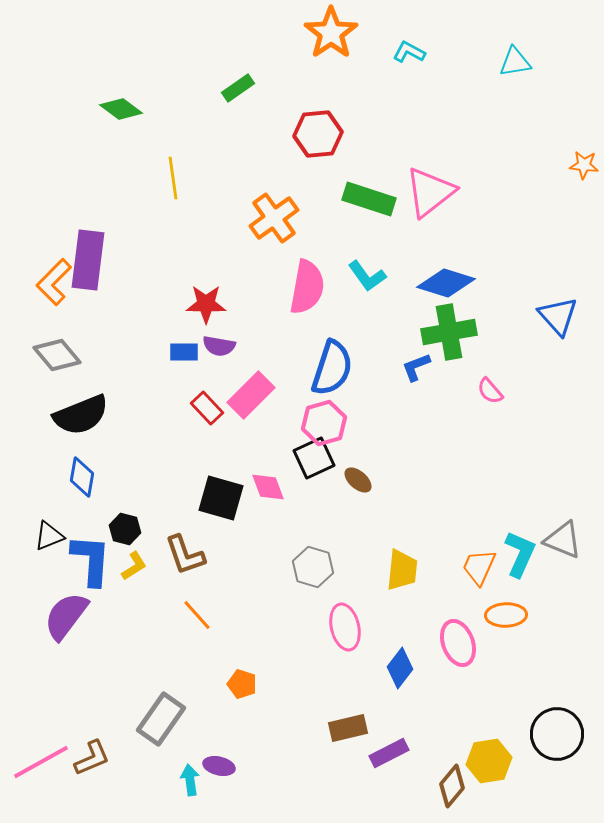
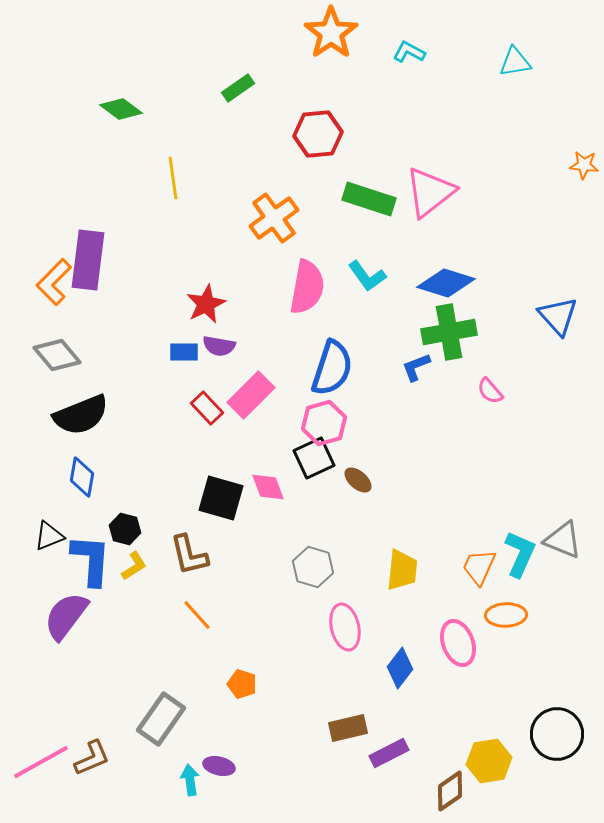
red star at (206, 304): rotated 27 degrees counterclockwise
brown L-shape at (185, 555): moved 4 px right; rotated 6 degrees clockwise
brown diamond at (452, 786): moved 2 px left, 5 px down; rotated 15 degrees clockwise
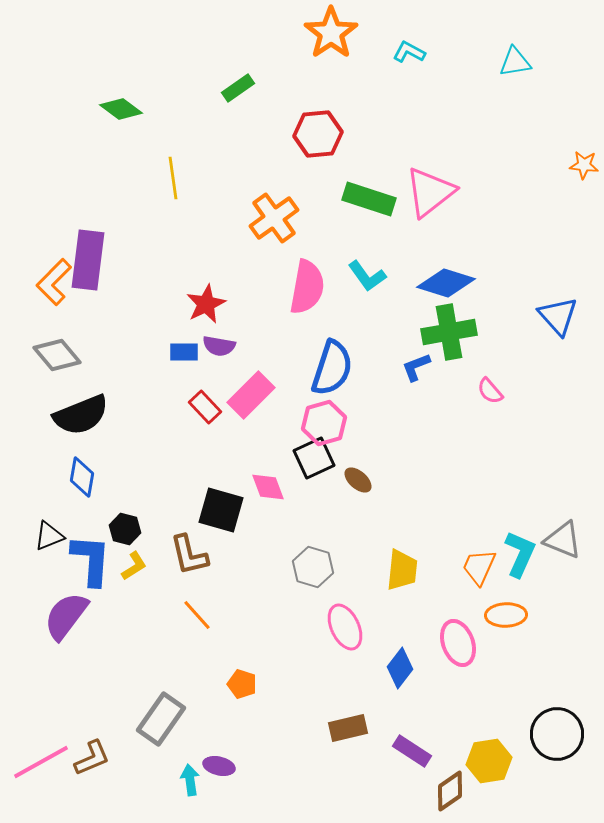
red rectangle at (207, 408): moved 2 px left, 1 px up
black square at (221, 498): moved 12 px down
pink ellipse at (345, 627): rotated 12 degrees counterclockwise
purple rectangle at (389, 753): moved 23 px right, 2 px up; rotated 60 degrees clockwise
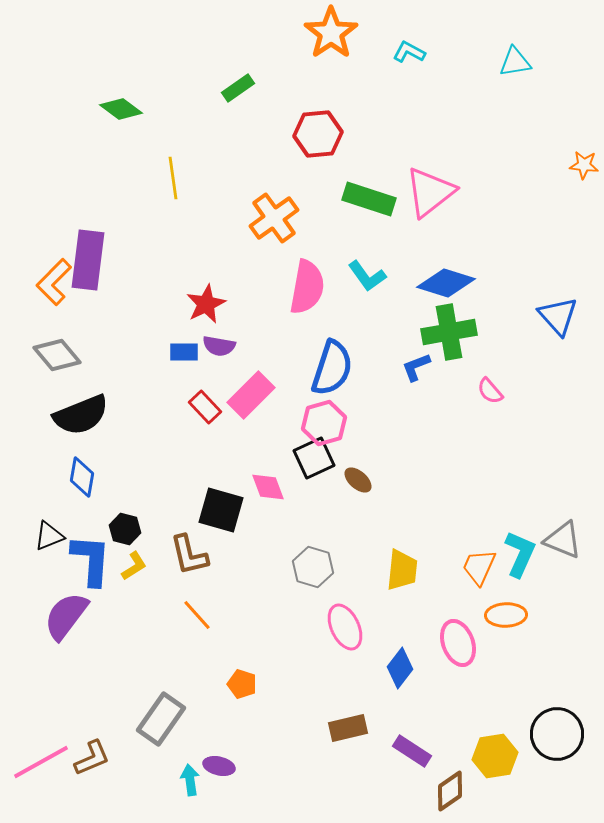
yellow hexagon at (489, 761): moved 6 px right, 5 px up
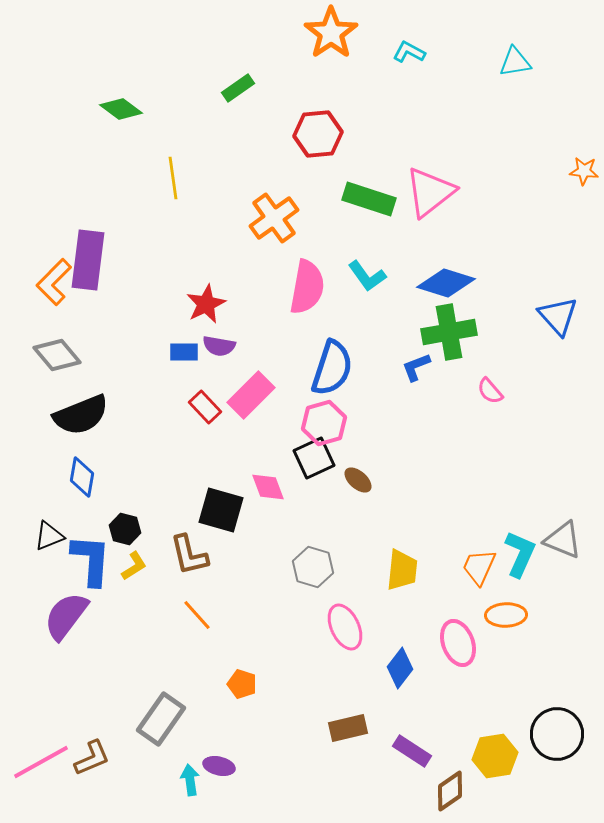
orange star at (584, 165): moved 6 px down
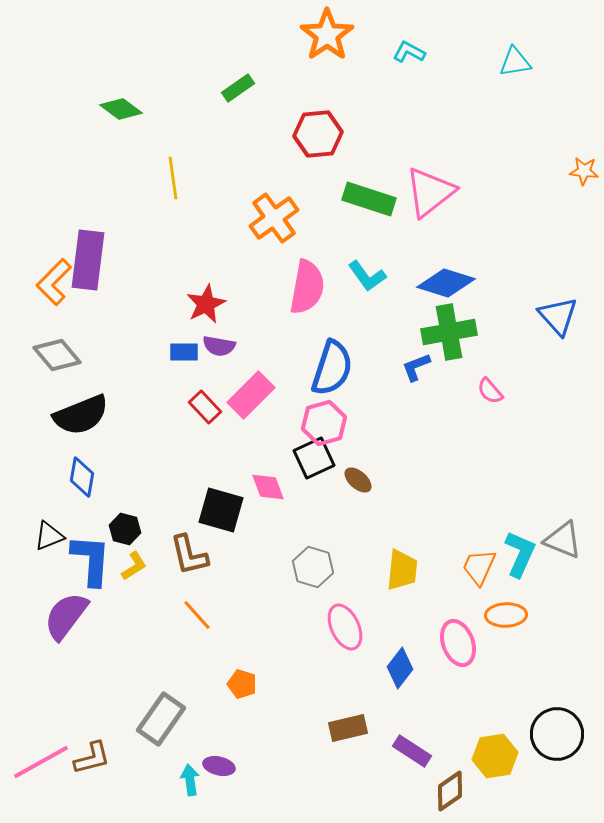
orange star at (331, 33): moved 4 px left, 2 px down
brown L-shape at (92, 758): rotated 9 degrees clockwise
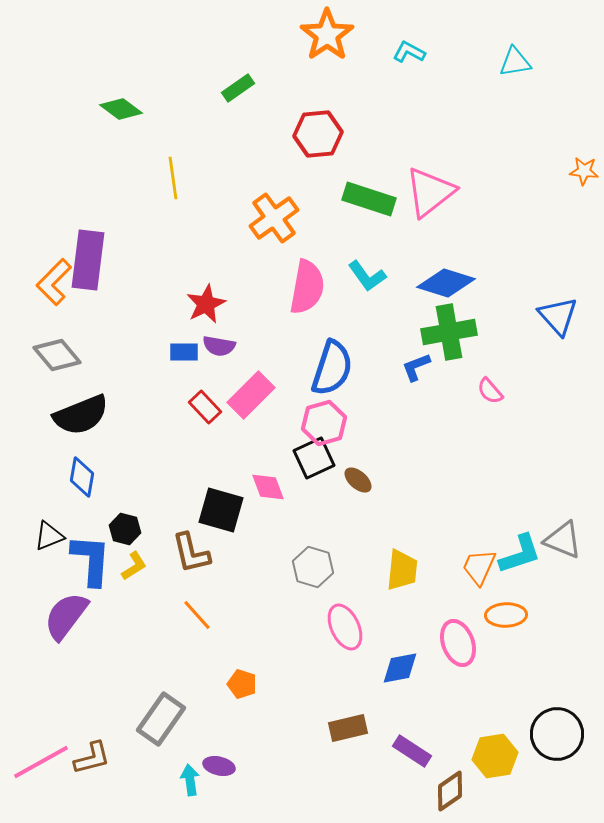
cyan L-shape at (520, 554): rotated 48 degrees clockwise
brown L-shape at (189, 555): moved 2 px right, 2 px up
blue diamond at (400, 668): rotated 42 degrees clockwise
